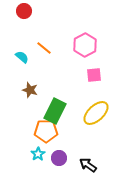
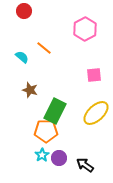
pink hexagon: moved 16 px up
cyan star: moved 4 px right, 1 px down
black arrow: moved 3 px left
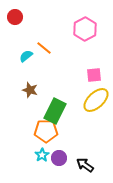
red circle: moved 9 px left, 6 px down
cyan semicircle: moved 4 px right, 1 px up; rotated 80 degrees counterclockwise
yellow ellipse: moved 13 px up
